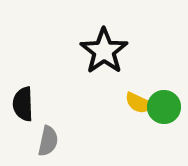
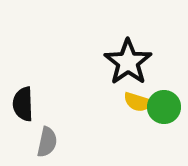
black star: moved 24 px right, 11 px down
yellow semicircle: moved 1 px left, 1 px up; rotated 8 degrees counterclockwise
gray semicircle: moved 1 px left, 1 px down
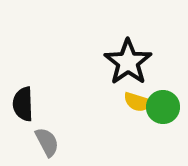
green circle: moved 1 px left
gray semicircle: rotated 40 degrees counterclockwise
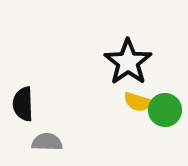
green circle: moved 2 px right, 3 px down
gray semicircle: rotated 60 degrees counterclockwise
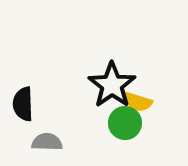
black star: moved 16 px left, 23 px down
green circle: moved 40 px left, 13 px down
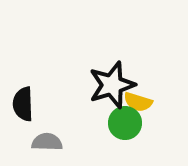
black star: rotated 18 degrees clockwise
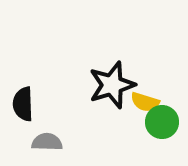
yellow semicircle: moved 7 px right
green circle: moved 37 px right, 1 px up
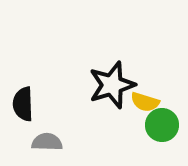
green circle: moved 3 px down
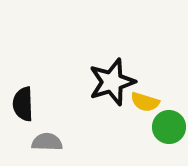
black star: moved 3 px up
green circle: moved 7 px right, 2 px down
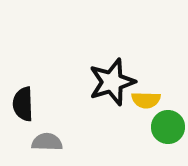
yellow semicircle: moved 1 px right, 2 px up; rotated 16 degrees counterclockwise
green circle: moved 1 px left
